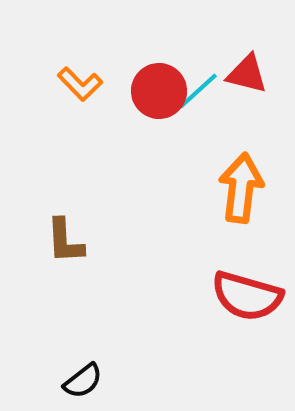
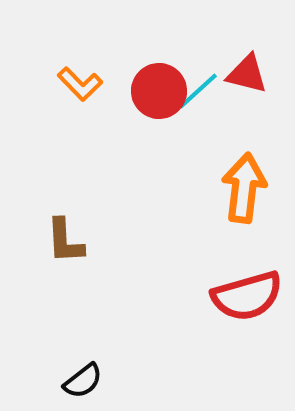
orange arrow: moved 3 px right
red semicircle: rotated 32 degrees counterclockwise
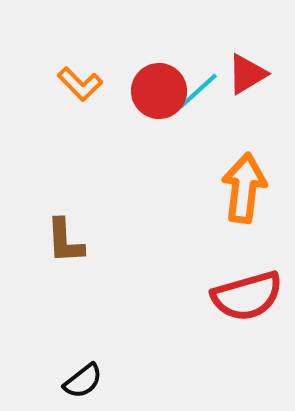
red triangle: rotated 45 degrees counterclockwise
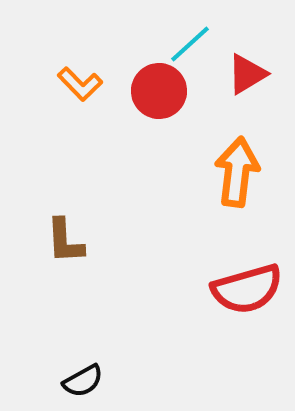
cyan line: moved 8 px left, 47 px up
orange arrow: moved 7 px left, 16 px up
red semicircle: moved 7 px up
black semicircle: rotated 9 degrees clockwise
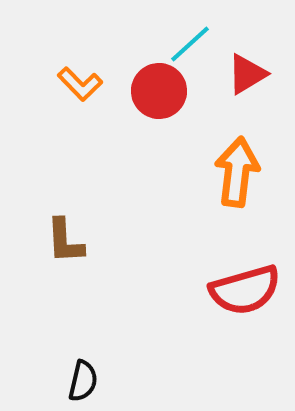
red semicircle: moved 2 px left, 1 px down
black semicircle: rotated 48 degrees counterclockwise
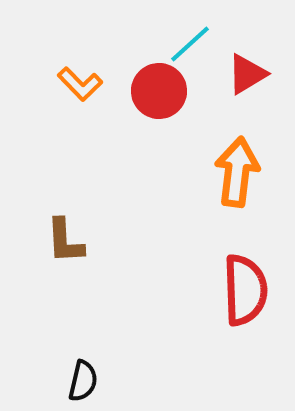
red semicircle: rotated 76 degrees counterclockwise
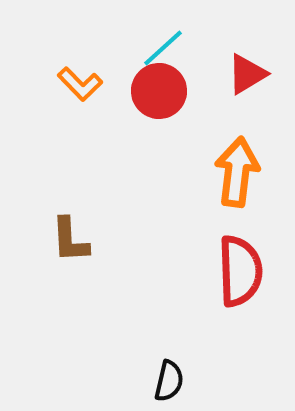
cyan line: moved 27 px left, 4 px down
brown L-shape: moved 5 px right, 1 px up
red semicircle: moved 5 px left, 19 px up
black semicircle: moved 86 px right
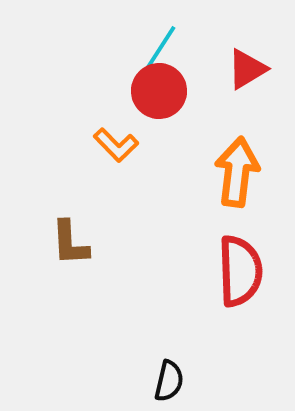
cyan line: moved 2 px left, 1 px up; rotated 15 degrees counterclockwise
red triangle: moved 5 px up
orange L-shape: moved 36 px right, 61 px down
brown L-shape: moved 3 px down
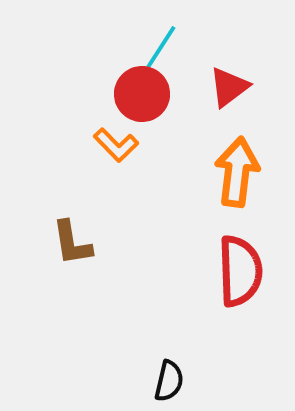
red triangle: moved 18 px left, 18 px down; rotated 6 degrees counterclockwise
red circle: moved 17 px left, 3 px down
brown L-shape: moved 2 px right; rotated 6 degrees counterclockwise
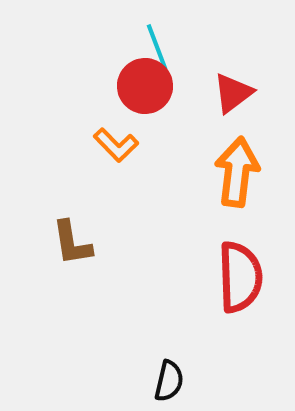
cyan line: moved 4 px left; rotated 54 degrees counterclockwise
red triangle: moved 4 px right, 6 px down
red circle: moved 3 px right, 8 px up
red semicircle: moved 6 px down
